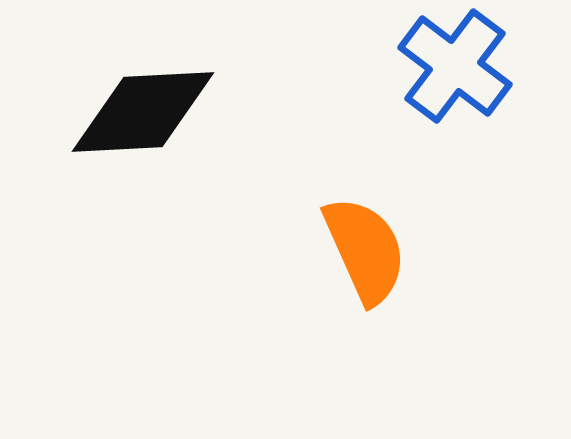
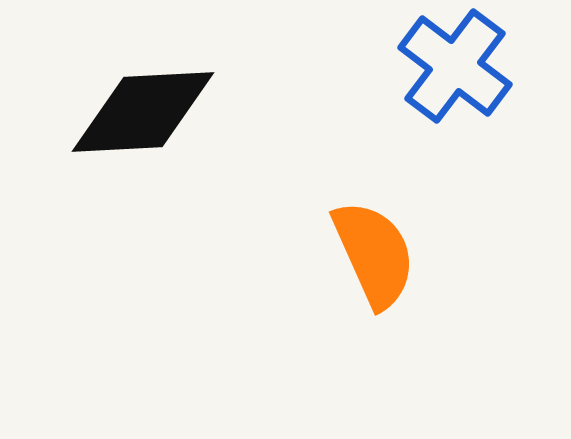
orange semicircle: moved 9 px right, 4 px down
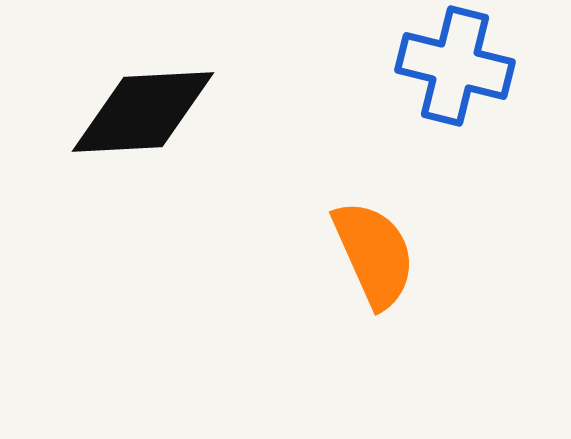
blue cross: rotated 23 degrees counterclockwise
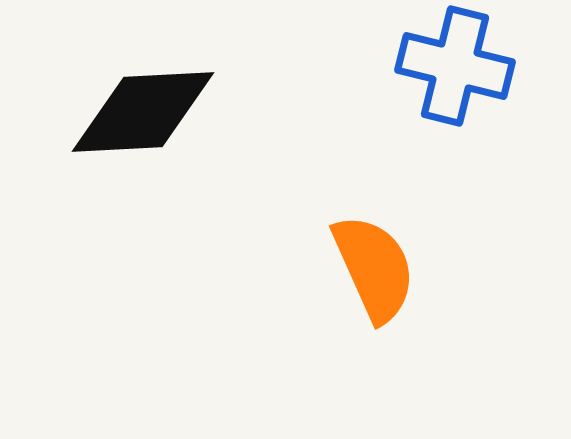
orange semicircle: moved 14 px down
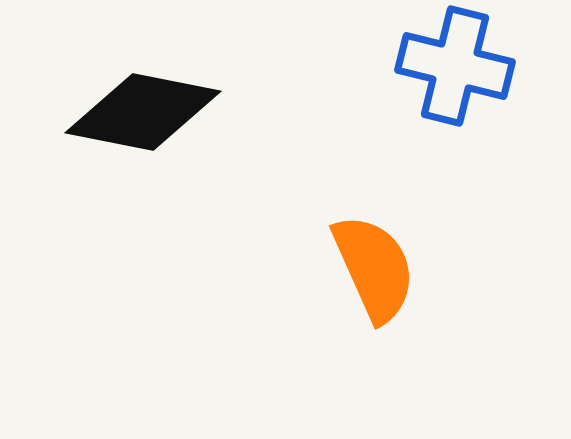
black diamond: rotated 14 degrees clockwise
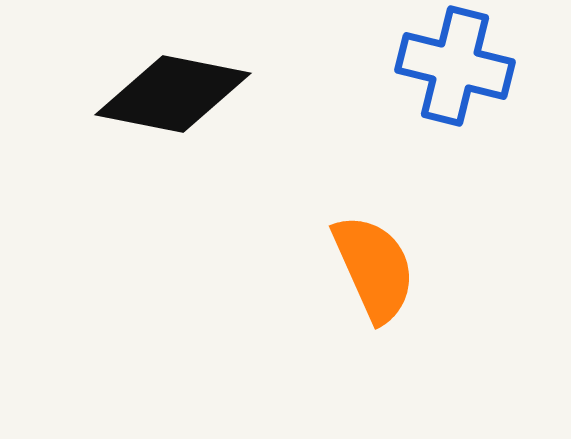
black diamond: moved 30 px right, 18 px up
